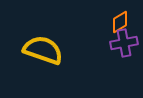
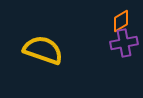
orange diamond: moved 1 px right, 1 px up
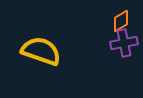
yellow semicircle: moved 2 px left, 1 px down
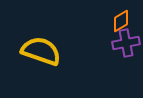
purple cross: moved 2 px right
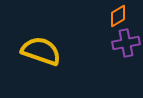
orange diamond: moved 3 px left, 5 px up
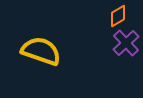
purple cross: rotated 32 degrees counterclockwise
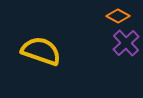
orange diamond: rotated 60 degrees clockwise
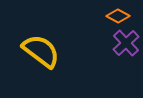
yellow semicircle: rotated 18 degrees clockwise
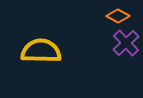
yellow semicircle: rotated 36 degrees counterclockwise
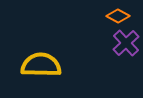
yellow semicircle: moved 14 px down
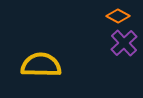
purple cross: moved 2 px left
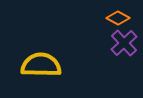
orange diamond: moved 2 px down
